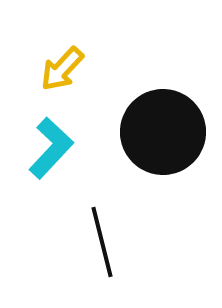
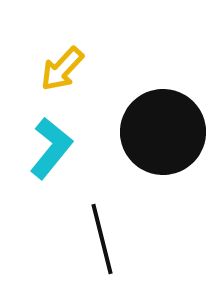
cyan L-shape: rotated 4 degrees counterclockwise
black line: moved 3 px up
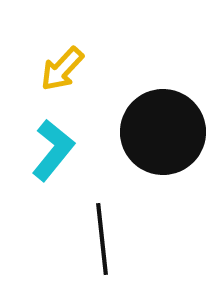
cyan L-shape: moved 2 px right, 2 px down
black line: rotated 8 degrees clockwise
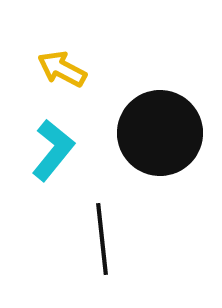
yellow arrow: rotated 75 degrees clockwise
black circle: moved 3 px left, 1 px down
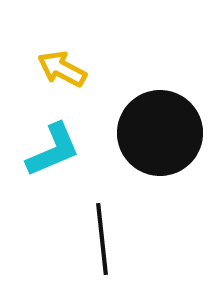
cyan L-shape: rotated 28 degrees clockwise
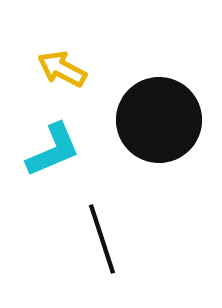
black circle: moved 1 px left, 13 px up
black line: rotated 12 degrees counterclockwise
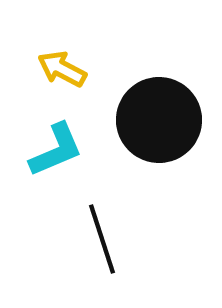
cyan L-shape: moved 3 px right
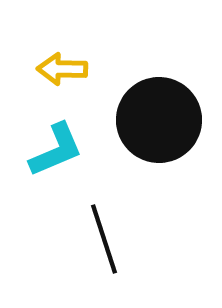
yellow arrow: rotated 27 degrees counterclockwise
black line: moved 2 px right
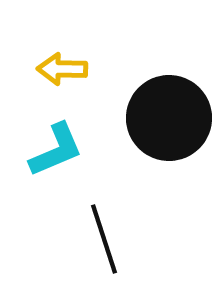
black circle: moved 10 px right, 2 px up
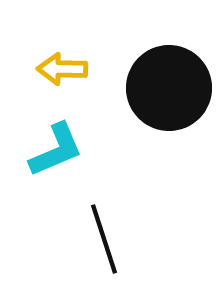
black circle: moved 30 px up
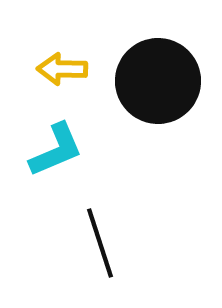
black circle: moved 11 px left, 7 px up
black line: moved 4 px left, 4 px down
